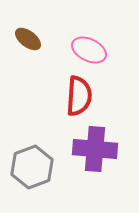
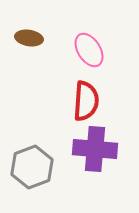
brown ellipse: moved 1 px right, 1 px up; rotated 28 degrees counterclockwise
pink ellipse: rotated 32 degrees clockwise
red semicircle: moved 7 px right, 5 px down
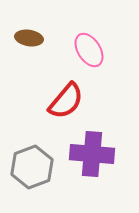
red semicircle: moved 20 px left; rotated 36 degrees clockwise
purple cross: moved 3 px left, 5 px down
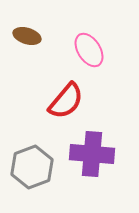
brown ellipse: moved 2 px left, 2 px up; rotated 8 degrees clockwise
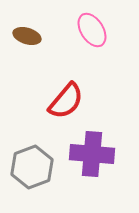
pink ellipse: moved 3 px right, 20 px up
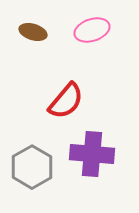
pink ellipse: rotated 76 degrees counterclockwise
brown ellipse: moved 6 px right, 4 px up
gray hexagon: rotated 9 degrees counterclockwise
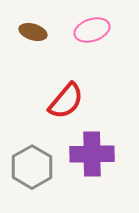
purple cross: rotated 6 degrees counterclockwise
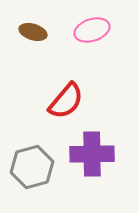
gray hexagon: rotated 15 degrees clockwise
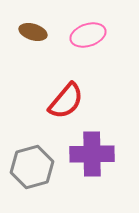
pink ellipse: moved 4 px left, 5 px down
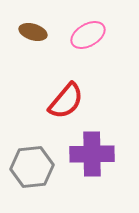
pink ellipse: rotated 12 degrees counterclockwise
gray hexagon: rotated 9 degrees clockwise
